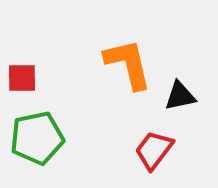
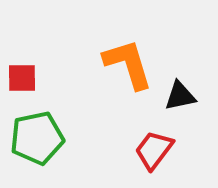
orange L-shape: rotated 4 degrees counterclockwise
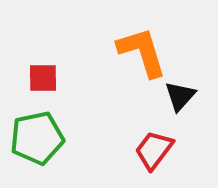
orange L-shape: moved 14 px right, 12 px up
red square: moved 21 px right
black triangle: rotated 36 degrees counterclockwise
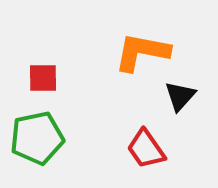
orange L-shape: rotated 62 degrees counterclockwise
red trapezoid: moved 8 px left, 1 px up; rotated 72 degrees counterclockwise
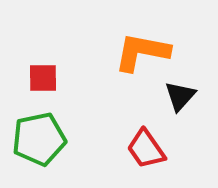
green pentagon: moved 2 px right, 1 px down
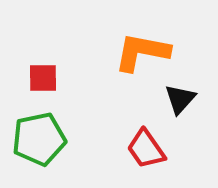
black triangle: moved 3 px down
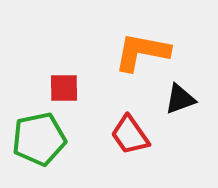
red square: moved 21 px right, 10 px down
black triangle: rotated 28 degrees clockwise
red trapezoid: moved 16 px left, 14 px up
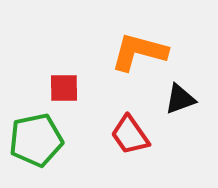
orange L-shape: moved 3 px left; rotated 4 degrees clockwise
green pentagon: moved 3 px left, 1 px down
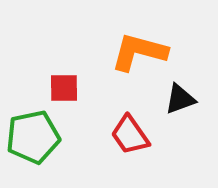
green pentagon: moved 3 px left, 3 px up
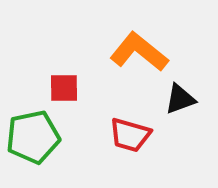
orange L-shape: rotated 24 degrees clockwise
red trapezoid: rotated 39 degrees counterclockwise
